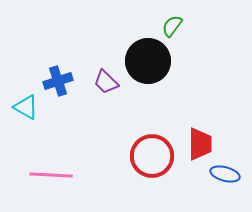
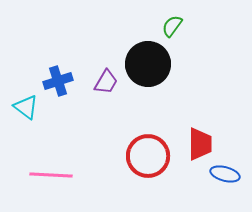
black circle: moved 3 px down
purple trapezoid: rotated 104 degrees counterclockwise
cyan triangle: rotated 8 degrees clockwise
red circle: moved 4 px left
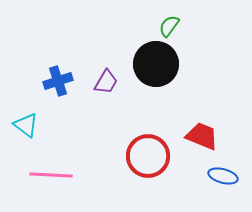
green semicircle: moved 3 px left
black circle: moved 8 px right
cyan triangle: moved 18 px down
red trapezoid: moved 2 px right, 8 px up; rotated 68 degrees counterclockwise
blue ellipse: moved 2 px left, 2 px down
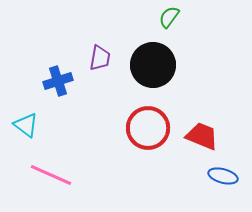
green semicircle: moved 9 px up
black circle: moved 3 px left, 1 px down
purple trapezoid: moved 6 px left, 24 px up; rotated 20 degrees counterclockwise
red circle: moved 28 px up
pink line: rotated 21 degrees clockwise
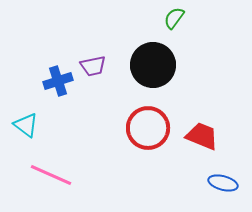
green semicircle: moved 5 px right, 1 px down
purple trapezoid: moved 7 px left, 8 px down; rotated 68 degrees clockwise
blue ellipse: moved 7 px down
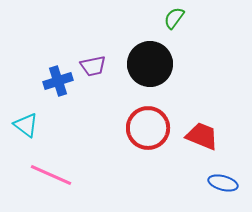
black circle: moved 3 px left, 1 px up
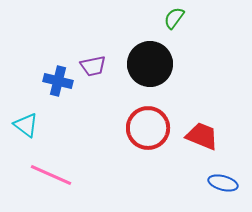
blue cross: rotated 32 degrees clockwise
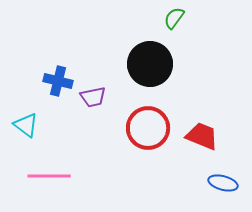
purple trapezoid: moved 31 px down
pink line: moved 2 px left, 1 px down; rotated 24 degrees counterclockwise
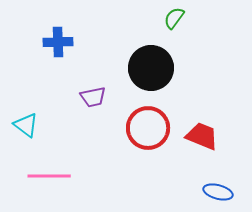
black circle: moved 1 px right, 4 px down
blue cross: moved 39 px up; rotated 16 degrees counterclockwise
blue ellipse: moved 5 px left, 9 px down
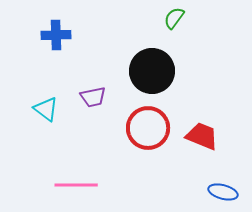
blue cross: moved 2 px left, 7 px up
black circle: moved 1 px right, 3 px down
cyan triangle: moved 20 px right, 16 px up
pink line: moved 27 px right, 9 px down
blue ellipse: moved 5 px right
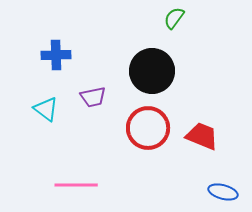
blue cross: moved 20 px down
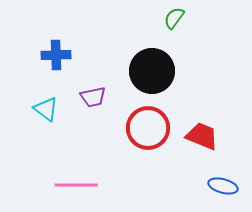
blue ellipse: moved 6 px up
